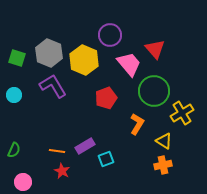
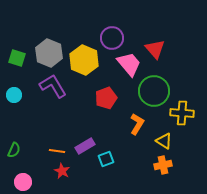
purple circle: moved 2 px right, 3 px down
yellow cross: rotated 35 degrees clockwise
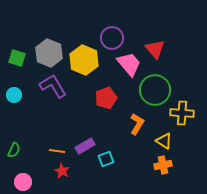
green circle: moved 1 px right, 1 px up
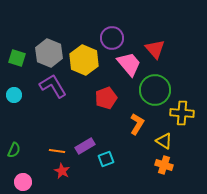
orange cross: moved 1 px right; rotated 30 degrees clockwise
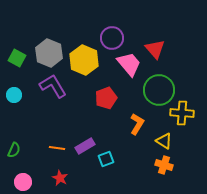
green square: rotated 12 degrees clockwise
green circle: moved 4 px right
orange line: moved 3 px up
red star: moved 2 px left, 7 px down
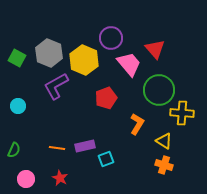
purple circle: moved 1 px left
purple L-shape: moved 3 px right; rotated 88 degrees counterclockwise
cyan circle: moved 4 px right, 11 px down
purple rectangle: rotated 18 degrees clockwise
pink circle: moved 3 px right, 3 px up
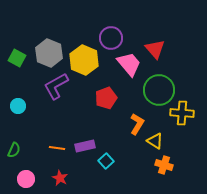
yellow triangle: moved 9 px left
cyan square: moved 2 px down; rotated 21 degrees counterclockwise
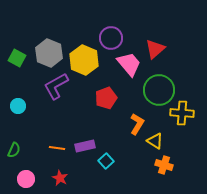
red triangle: rotated 30 degrees clockwise
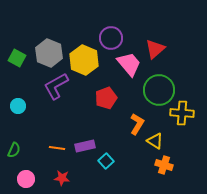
red star: moved 2 px right; rotated 21 degrees counterclockwise
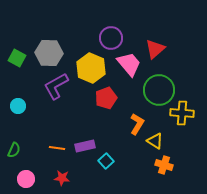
gray hexagon: rotated 20 degrees counterclockwise
yellow hexagon: moved 7 px right, 8 px down
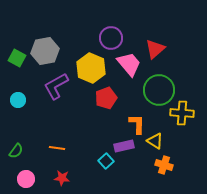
gray hexagon: moved 4 px left, 2 px up; rotated 12 degrees counterclockwise
cyan circle: moved 6 px up
orange L-shape: rotated 30 degrees counterclockwise
purple rectangle: moved 39 px right
green semicircle: moved 2 px right, 1 px down; rotated 14 degrees clockwise
